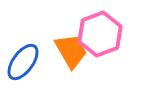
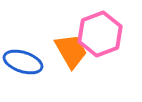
blue ellipse: rotated 72 degrees clockwise
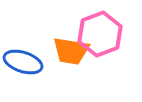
orange trapezoid: rotated 129 degrees clockwise
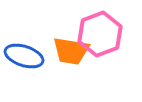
blue ellipse: moved 1 px right, 6 px up
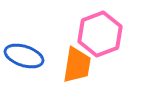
orange trapezoid: moved 6 px right, 14 px down; rotated 90 degrees counterclockwise
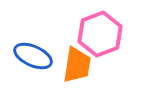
blue ellipse: moved 9 px right; rotated 6 degrees clockwise
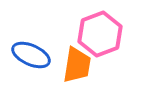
blue ellipse: moved 2 px left, 1 px up
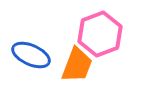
orange trapezoid: rotated 12 degrees clockwise
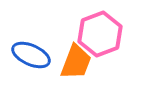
orange trapezoid: moved 1 px left, 3 px up
